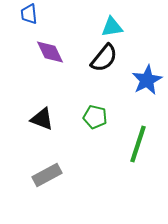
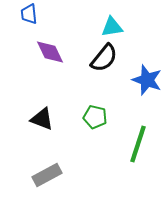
blue star: rotated 24 degrees counterclockwise
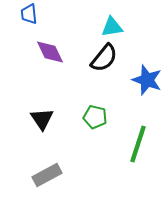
black triangle: rotated 35 degrees clockwise
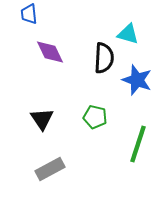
cyan triangle: moved 16 px right, 7 px down; rotated 25 degrees clockwise
black semicircle: rotated 36 degrees counterclockwise
blue star: moved 10 px left
gray rectangle: moved 3 px right, 6 px up
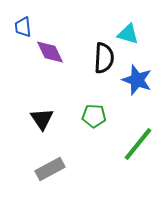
blue trapezoid: moved 6 px left, 13 px down
green pentagon: moved 1 px left, 1 px up; rotated 10 degrees counterclockwise
green line: rotated 21 degrees clockwise
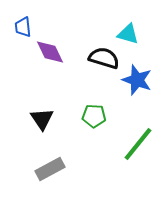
black semicircle: rotated 76 degrees counterclockwise
